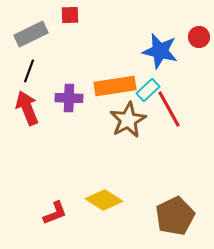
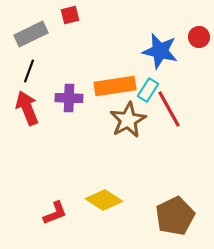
red square: rotated 12 degrees counterclockwise
cyan rectangle: rotated 15 degrees counterclockwise
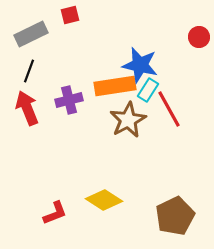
blue star: moved 20 px left, 14 px down
purple cross: moved 2 px down; rotated 16 degrees counterclockwise
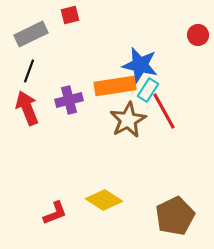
red circle: moved 1 px left, 2 px up
red line: moved 5 px left, 2 px down
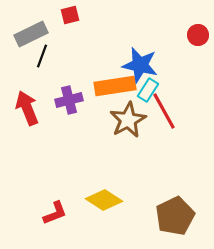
black line: moved 13 px right, 15 px up
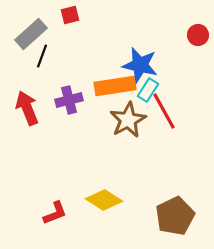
gray rectangle: rotated 16 degrees counterclockwise
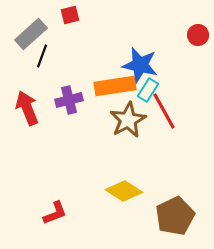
yellow diamond: moved 20 px right, 9 px up
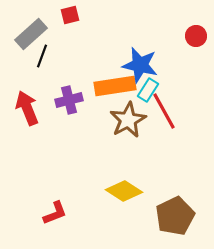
red circle: moved 2 px left, 1 px down
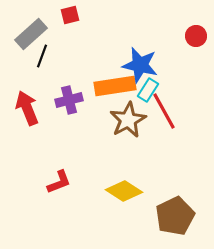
red L-shape: moved 4 px right, 31 px up
